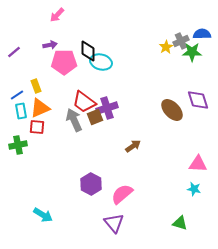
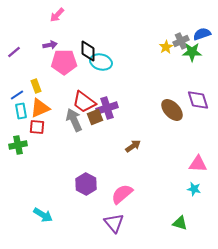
blue semicircle: rotated 18 degrees counterclockwise
purple hexagon: moved 5 px left
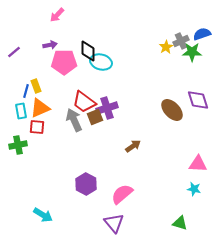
blue line: moved 9 px right, 4 px up; rotated 40 degrees counterclockwise
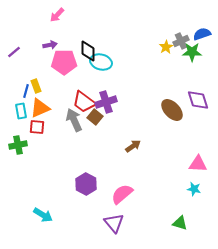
purple cross: moved 1 px left, 6 px up
brown square: rotated 28 degrees counterclockwise
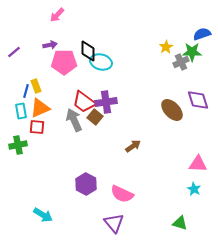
gray cross: moved 21 px down
purple cross: rotated 10 degrees clockwise
cyan star: rotated 16 degrees clockwise
pink semicircle: rotated 115 degrees counterclockwise
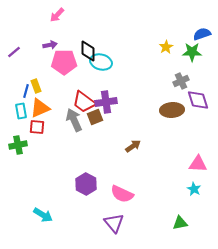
gray cross: moved 19 px down
brown ellipse: rotated 50 degrees counterclockwise
brown square: rotated 28 degrees clockwise
green triangle: rotated 28 degrees counterclockwise
